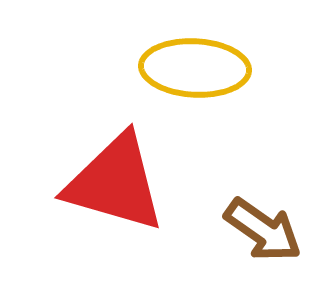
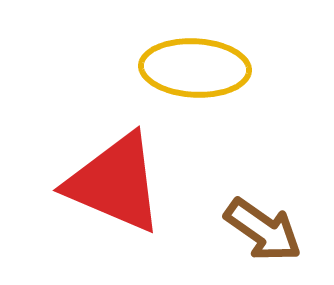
red triangle: rotated 7 degrees clockwise
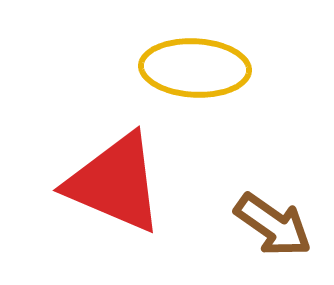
brown arrow: moved 10 px right, 5 px up
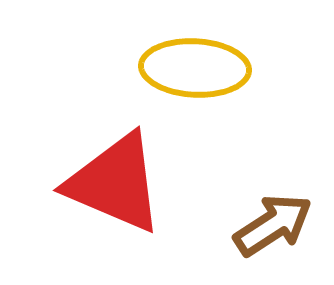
brown arrow: rotated 68 degrees counterclockwise
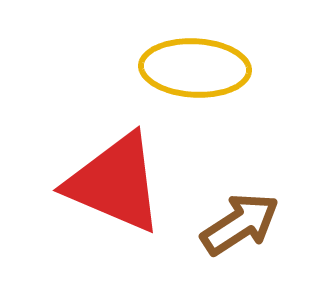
brown arrow: moved 33 px left, 1 px up
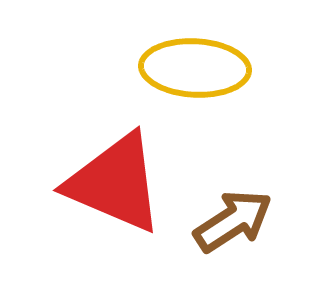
brown arrow: moved 7 px left, 3 px up
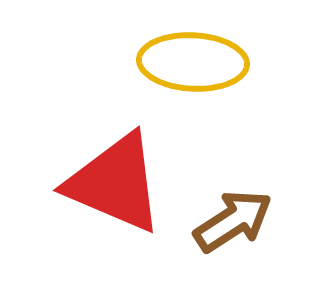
yellow ellipse: moved 2 px left, 6 px up
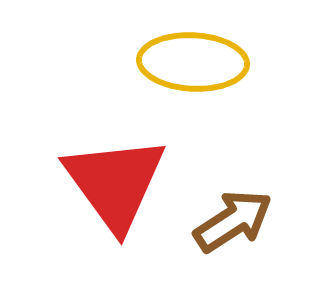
red triangle: rotated 31 degrees clockwise
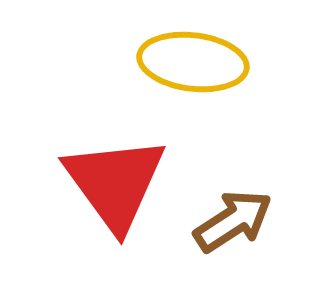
yellow ellipse: rotated 4 degrees clockwise
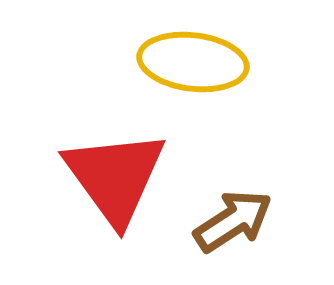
red triangle: moved 6 px up
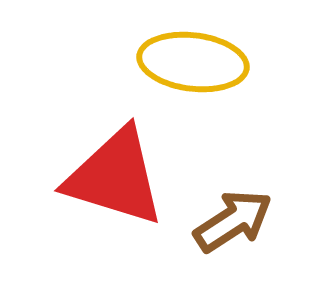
red triangle: rotated 37 degrees counterclockwise
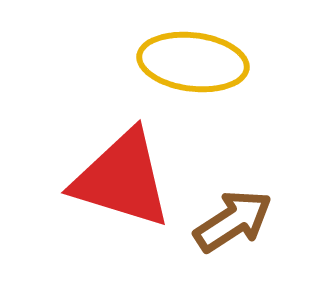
red triangle: moved 7 px right, 2 px down
